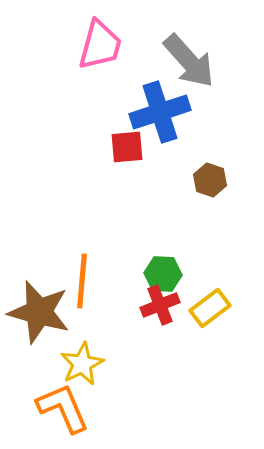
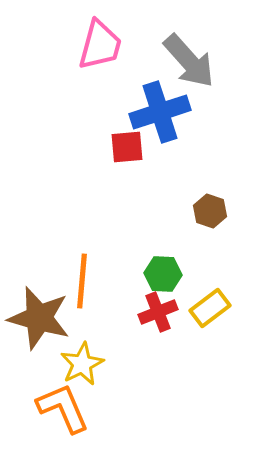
brown hexagon: moved 31 px down
red cross: moved 2 px left, 7 px down
brown star: moved 6 px down
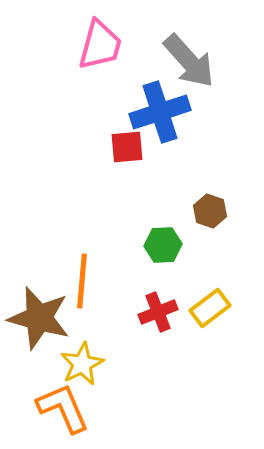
green hexagon: moved 29 px up; rotated 6 degrees counterclockwise
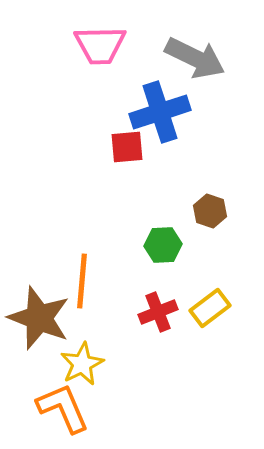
pink trapezoid: rotated 74 degrees clockwise
gray arrow: moved 6 px right, 3 px up; rotated 22 degrees counterclockwise
brown star: rotated 6 degrees clockwise
